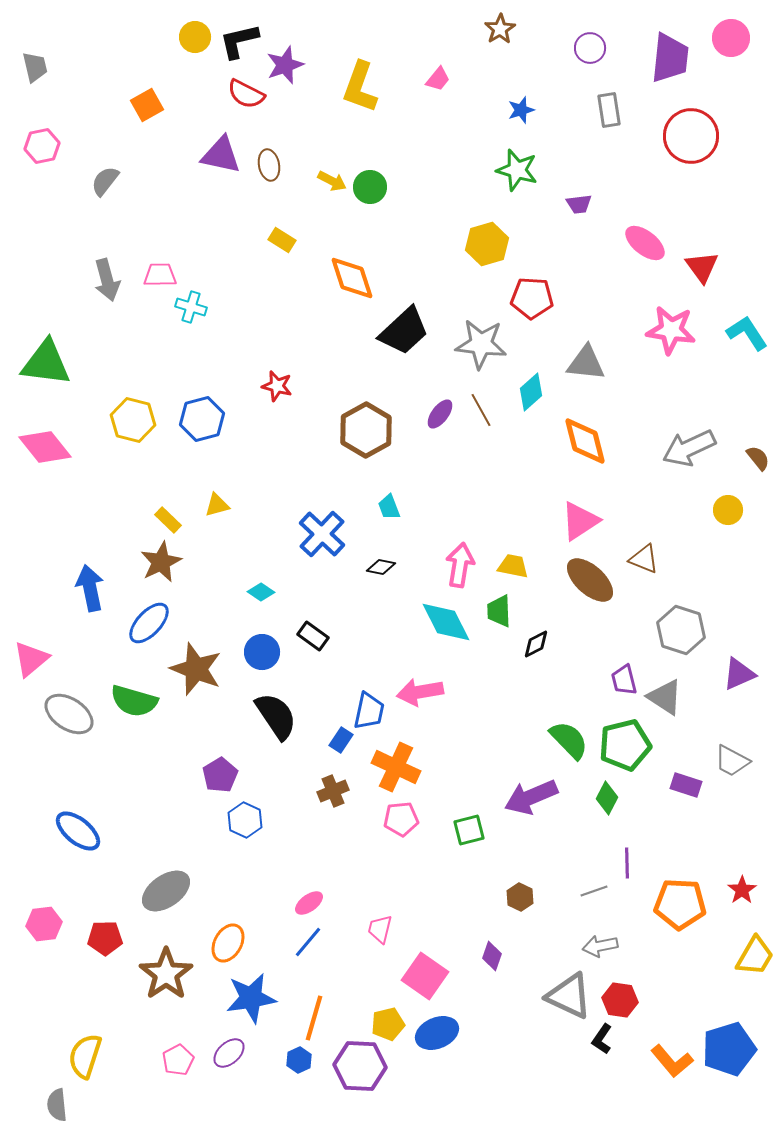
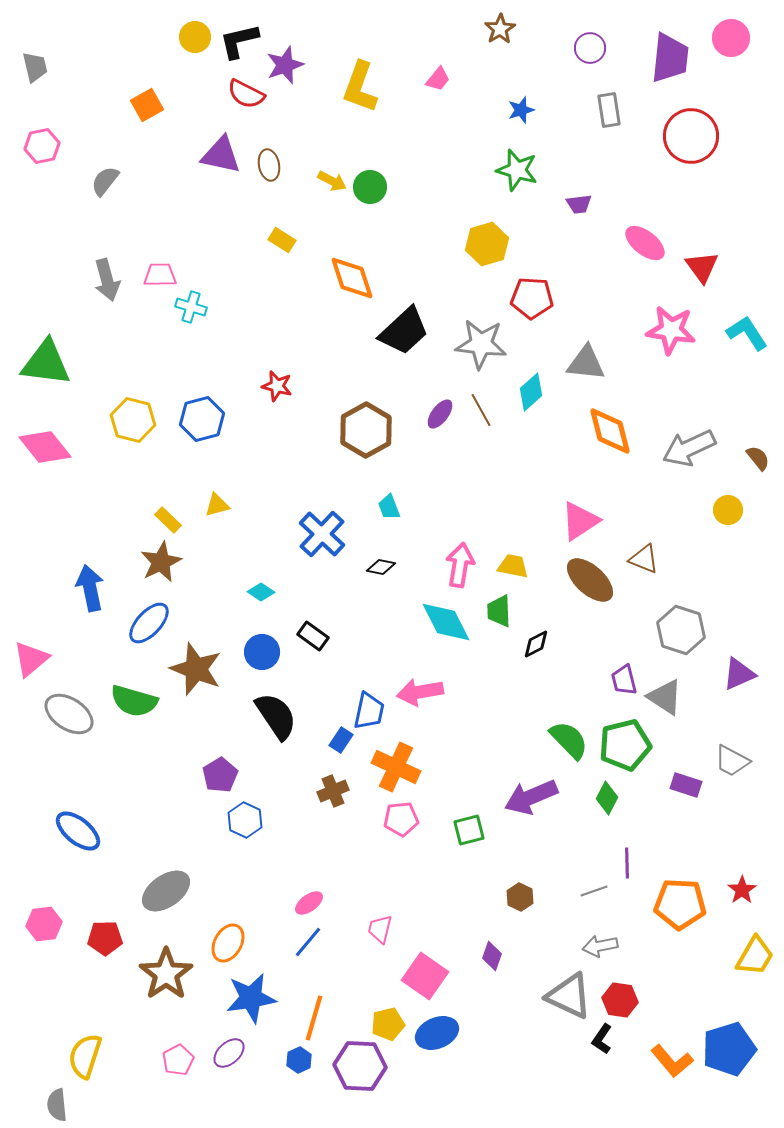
orange diamond at (585, 441): moved 25 px right, 10 px up
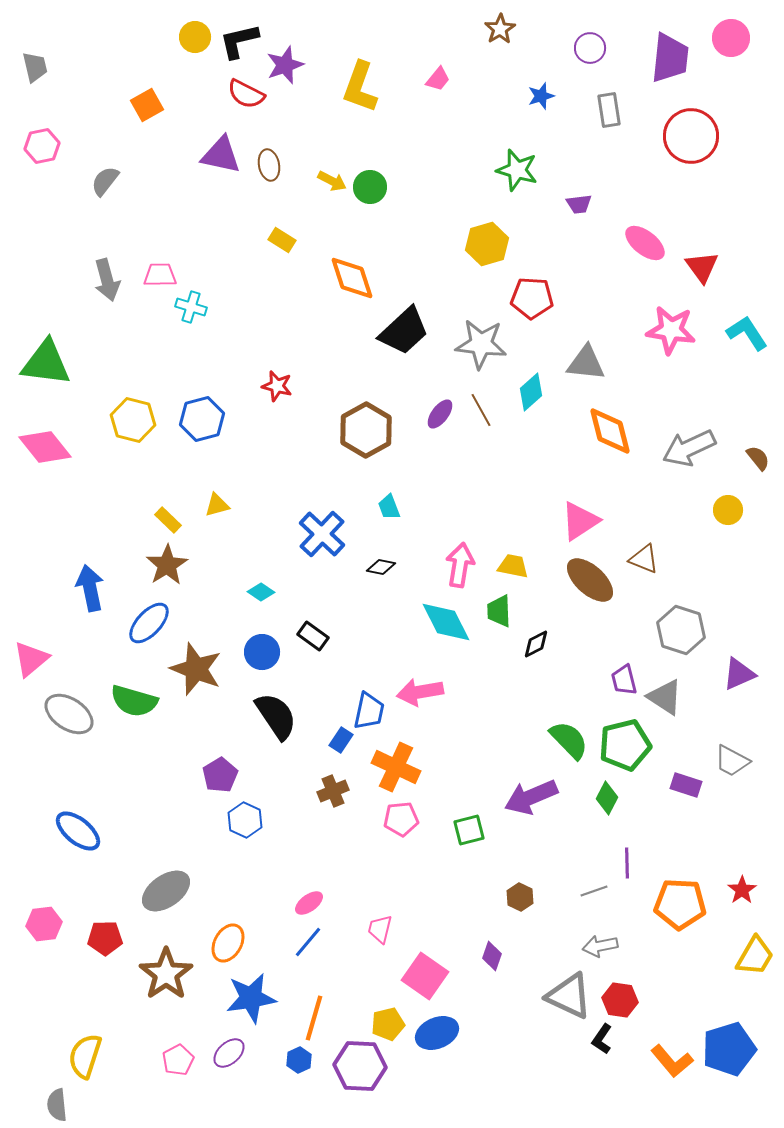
blue star at (521, 110): moved 20 px right, 14 px up
brown star at (161, 562): moved 6 px right, 3 px down; rotated 6 degrees counterclockwise
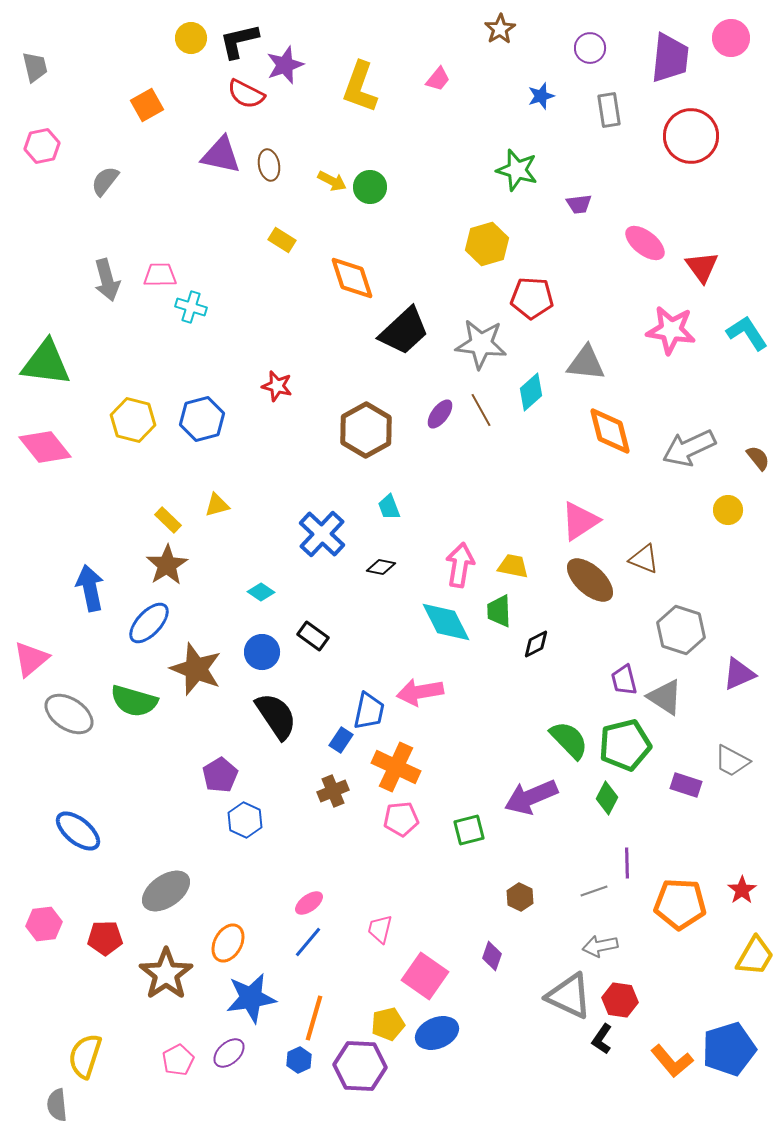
yellow circle at (195, 37): moved 4 px left, 1 px down
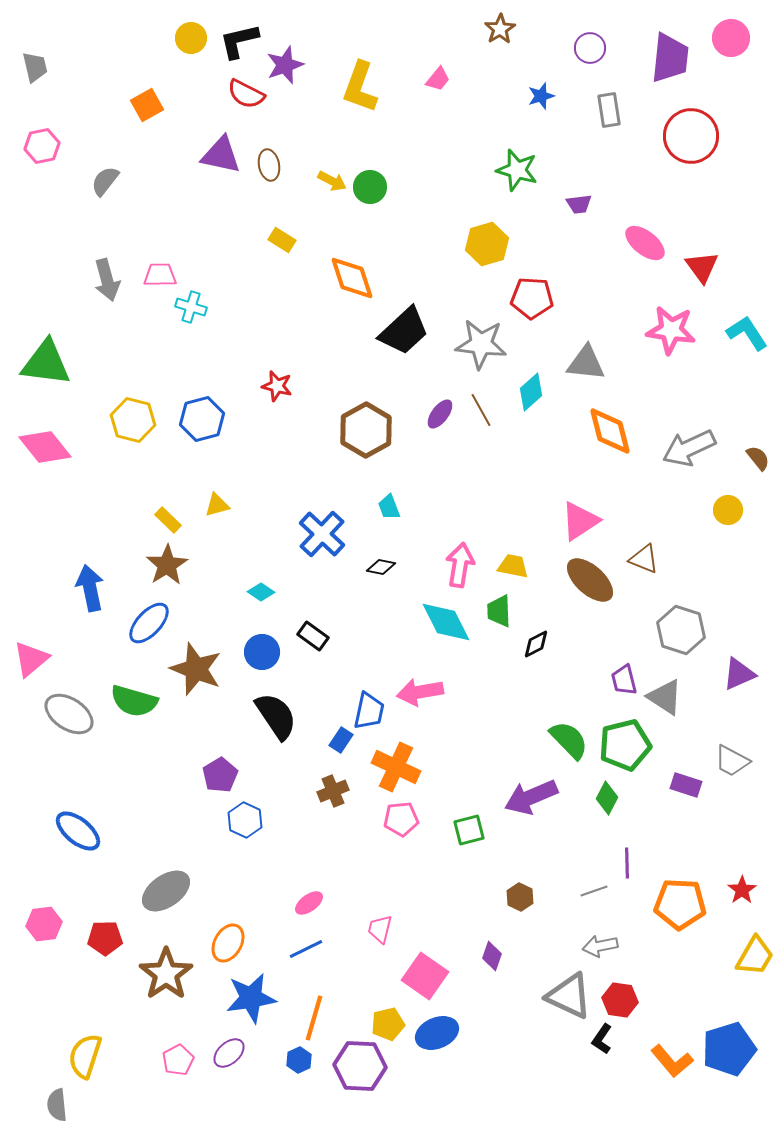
blue line at (308, 942): moved 2 px left, 7 px down; rotated 24 degrees clockwise
